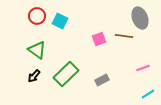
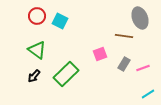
pink square: moved 1 px right, 15 px down
gray rectangle: moved 22 px right, 16 px up; rotated 32 degrees counterclockwise
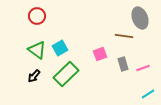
cyan square: moved 27 px down; rotated 35 degrees clockwise
gray rectangle: moved 1 px left; rotated 48 degrees counterclockwise
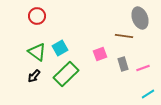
green triangle: moved 2 px down
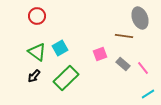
gray rectangle: rotated 32 degrees counterclockwise
pink line: rotated 72 degrees clockwise
green rectangle: moved 4 px down
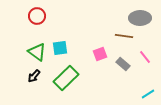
gray ellipse: rotated 70 degrees counterclockwise
cyan square: rotated 21 degrees clockwise
pink line: moved 2 px right, 11 px up
